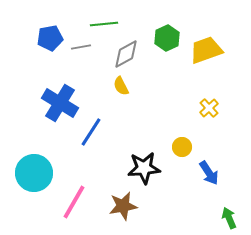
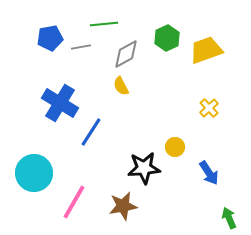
yellow circle: moved 7 px left
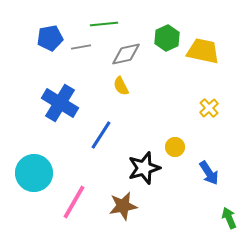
yellow trapezoid: moved 3 px left, 1 px down; rotated 32 degrees clockwise
gray diamond: rotated 16 degrees clockwise
blue line: moved 10 px right, 3 px down
black star: rotated 12 degrees counterclockwise
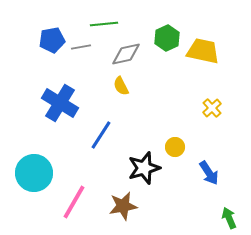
blue pentagon: moved 2 px right, 2 px down
yellow cross: moved 3 px right
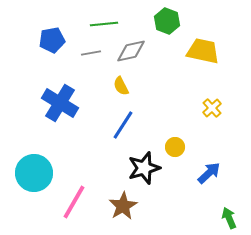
green hexagon: moved 17 px up; rotated 15 degrees counterclockwise
gray line: moved 10 px right, 6 px down
gray diamond: moved 5 px right, 3 px up
blue line: moved 22 px right, 10 px up
blue arrow: rotated 100 degrees counterclockwise
brown star: rotated 20 degrees counterclockwise
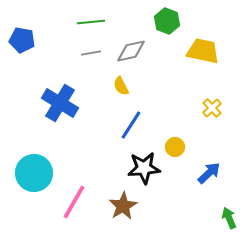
green line: moved 13 px left, 2 px up
blue pentagon: moved 30 px left; rotated 20 degrees clockwise
blue line: moved 8 px right
black star: rotated 12 degrees clockwise
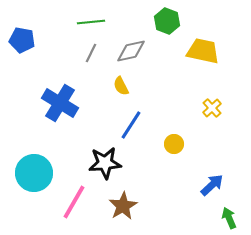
gray line: rotated 54 degrees counterclockwise
yellow circle: moved 1 px left, 3 px up
black star: moved 39 px left, 5 px up
blue arrow: moved 3 px right, 12 px down
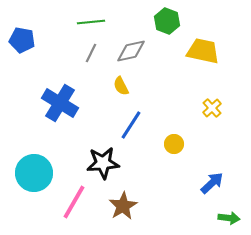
black star: moved 2 px left
blue arrow: moved 2 px up
green arrow: rotated 120 degrees clockwise
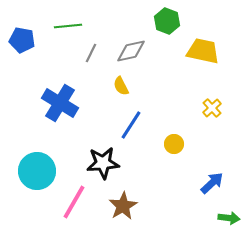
green line: moved 23 px left, 4 px down
cyan circle: moved 3 px right, 2 px up
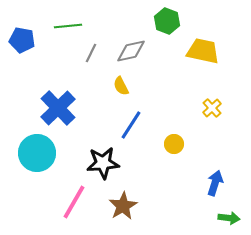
blue cross: moved 2 px left, 5 px down; rotated 15 degrees clockwise
cyan circle: moved 18 px up
blue arrow: moved 3 px right; rotated 30 degrees counterclockwise
